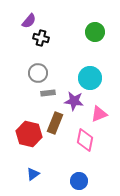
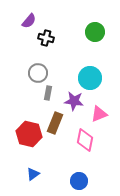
black cross: moved 5 px right
gray rectangle: rotated 72 degrees counterclockwise
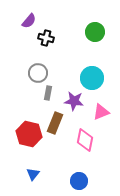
cyan circle: moved 2 px right
pink triangle: moved 2 px right, 2 px up
blue triangle: rotated 16 degrees counterclockwise
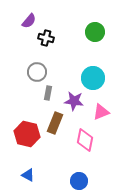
gray circle: moved 1 px left, 1 px up
cyan circle: moved 1 px right
red hexagon: moved 2 px left
blue triangle: moved 5 px left, 1 px down; rotated 40 degrees counterclockwise
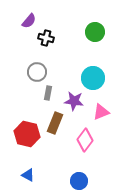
pink diamond: rotated 25 degrees clockwise
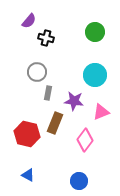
cyan circle: moved 2 px right, 3 px up
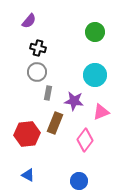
black cross: moved 8 px left, 10 px down
red hexagon: rotated 20 degrees counterclockwise
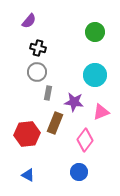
purple star: moved 1 px down
blue circle: moved 9 px up
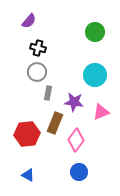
pink diamond: moved 9 px left
